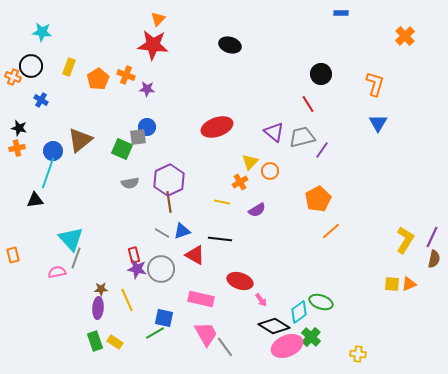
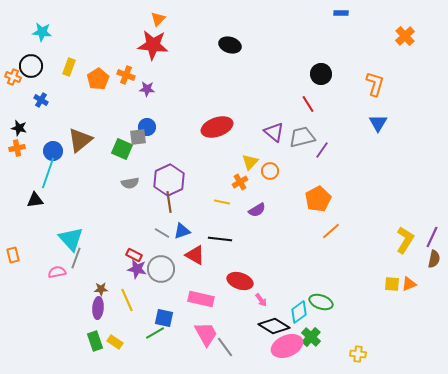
red rectangle at (134, 255): rotated 49 degrees counterclockwise
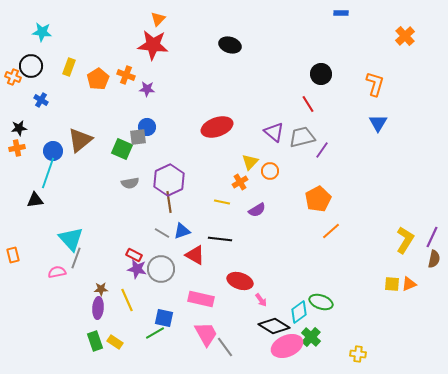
black star at (19, 128): rotated 21 degrees counterclockwise
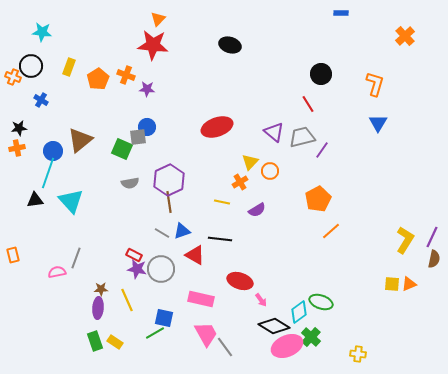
cyan triangle at (71, 239): moved 38 px up
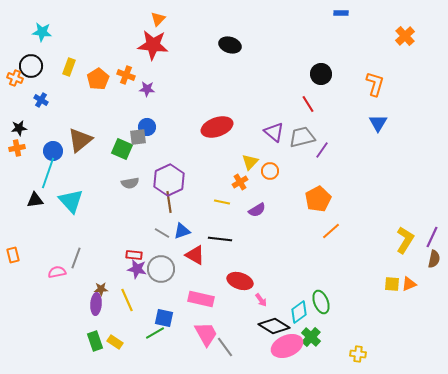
orange cross at (13, 77): moved 2 px right, 1 px down
red rectangle at (134, 255): rotated 21 degrees counterclockwise
green ellipse at (321, 302): rotated 50 degrees clockwise
purple ellipse at (98, 308): moved 2 px left, 4 px up
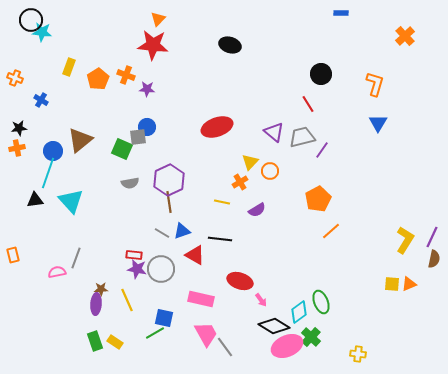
black circle at (31, 66): moved 46 px up
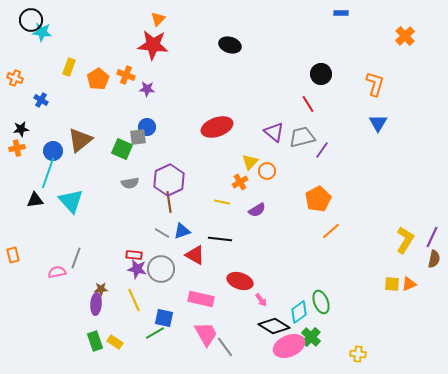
black star at (19, 128): moved 2 px right, 1 px down
orange circle at (270, 171): moved 3 px left
yellow line at (127, 300): moved 7 px right
pink ellipse at (287, 346): moved 2 px right
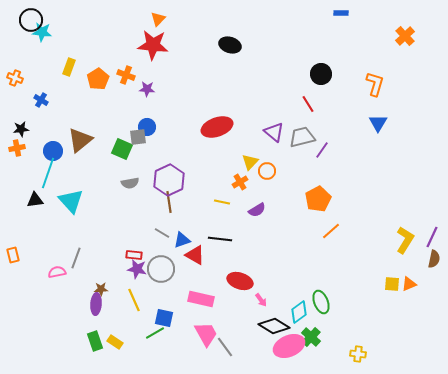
blue triangle at (182, 231): moved 9 px down
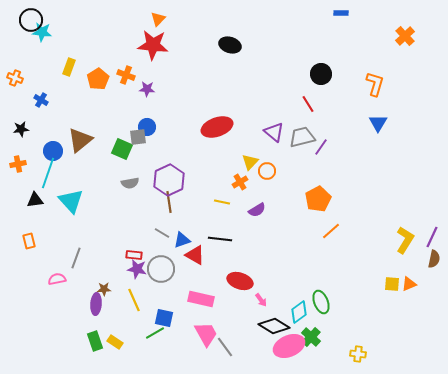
orange cross at (17, 148): moved 1 px right, 16 px down
purple line at (322, 150): moved 1 px left, 3 px up
orange rectangle at (13, 255): moved 16 px right, 14 px up
pink semicircle at (57, 272): moved 7 px down
brown star at (101, 289): moved 3 px right
